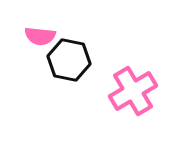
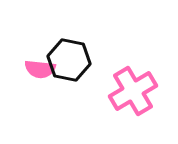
pink semicircle: moved 33 px down
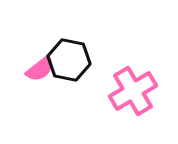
pink semicircle: rotated 44 degrees counterclockwise
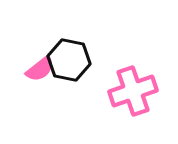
pink cross: rotated 12 degrees clockwise
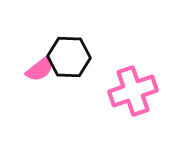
black hexagon: moved 3 px up; rotated 9 degrees counterclockwise
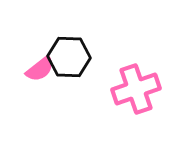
pink cross: moved 3 px right, 2 px up
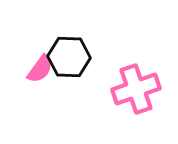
pink semicircle: rotated 16 degrees counterclockwise
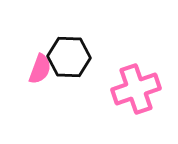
pink semicircle: rotated 16 degrees counterclockwise
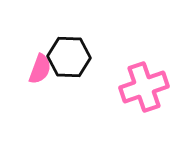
pink cross: moved 8 px right, 2 px up
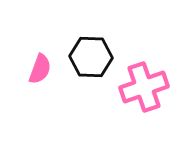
black hexagon: moved 22 px right
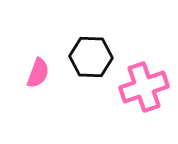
pink semicircle: moved 2 px left, 4 px down
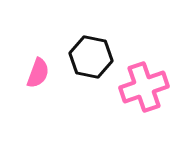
black hexagon: rotated 9 degrees clockwise
